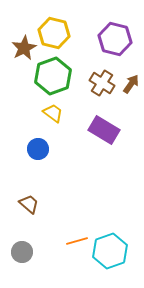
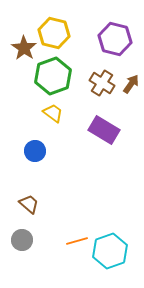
brown star: rotated 10 degrees counterclockwise
blue circle: moved 3 px left, 2 px down
gray circle: moved 12 px up
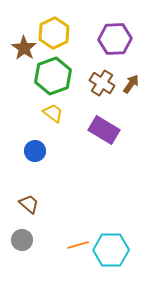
yellow hexagon: rotated 20 degrees clockwise
purple hexagon: rotated 16 degrees counterclockwise
orange line: moved 1 px right, 4 px down
cyan hexagon: moved 1 px right, 1 px up; rotated 20 degrees clockwise
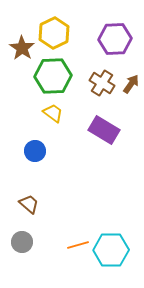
brown star: moved 2 px left
green hexagon: rotated 18 degrees clockwise
gray circle: moved 2 px down
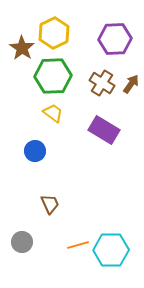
brown trapezoid: moved 21 px right; rotated 25 degrees clockwise
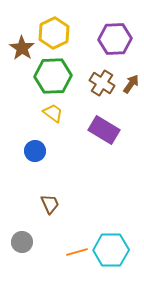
orange line: moved 1 px left, 7 px down
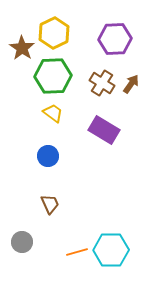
blue circle: moved 13 px right, 5 px down
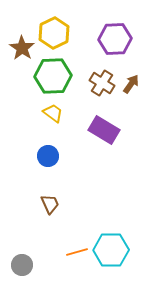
gray circle: moved 23 px down
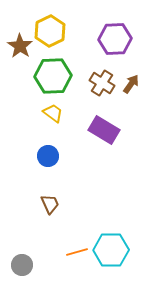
yellow hexagon: moved 4 px left, 2 px up
brown star: moved 2 px left, 2 px up
